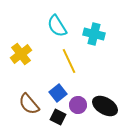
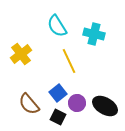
purple circle: moved 1 px left, 2 px up
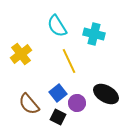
black ellipse: moved 1 px right, 12 px up
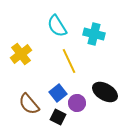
black ellipse: moved 1 px left, 2 px up
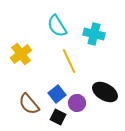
blue square: moved 1 px left, 1 px down
